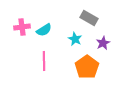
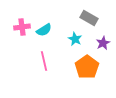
pink line: rotated 12 degrees counterclockwise
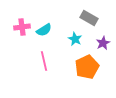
orange pentagon: rotated 10 degrees clockwise
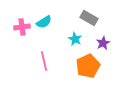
cyan semicircle: moved 8 px up
orange pentagon: moved 1 px right, 1 px up
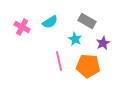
gray rectangle: moved 2 px left, 3 px down
cyan semicircle: moved 6 px right
pink cross: rotated 35 degrees clockwise
pink line: moved 15 px right
orange pentagon: rotated 30 degrees clockwise
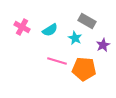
cyan semicircle: moved 8 px down
cyan star: moved 1 px up
purple star: moved 2 px down
pink line: moved 2 px left; rotated 60 degrees counterclockwise
orange pentagon: moved 4 px left, 3 px down
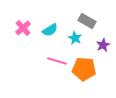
pink cross: moved 1 px right, 1 px down; rotated 21 degrees clockwise
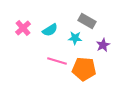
cyan star: rotated 24 degrees counterclockwise
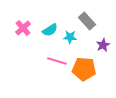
gray rectangle: rotated 18 degrees clockwise
cyan star: moved 5 px left, 1 px up
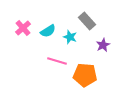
cyan semicircle: moved 2 px left, 1 px down
cyan star: rotated 16 degrees clockwise
orange pentagon: moved 1 px right, 6 px down
